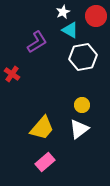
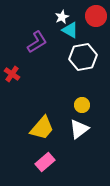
white star: moved 1 px left, 5 px down
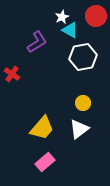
yellow circle: moved 1 px right, 2 px up
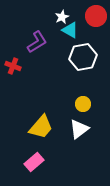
red cross: moved 1 px right, 8 px up; rotated 14 degrees counterclockwise
yellow circle: moved 1 px down
yellow trapezoid: moved 1 px left, 1 px up
pink rectangle: moved 11 px left
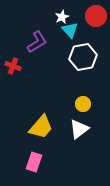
cyan triangle: rotated 18 degrees clockwise
pink rectangle: rotated 30 degrees counterclockwise
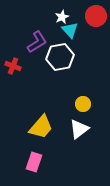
white hexagon: moved 23 px left
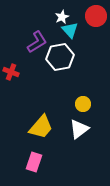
red cross: moved 2 px left, 6 px down
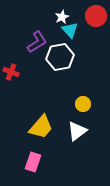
white triangle: moved 2 px left, 2 px down
pink rectangle: moved 1 px left
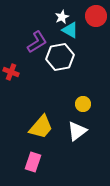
cyan triangle: rotated 18 degrees counterclockwise
